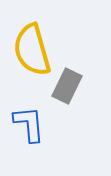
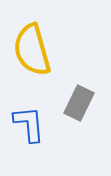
gray rectangle: moved 12 px right, 17 px down
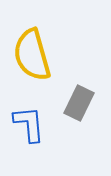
yellow semicircle: moved 5 px down
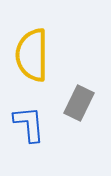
yellow semicircle: rotated 16 degrees clockwise
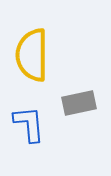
gray rectangle: rotated 52 degrees clockwise
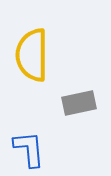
blue L-shape: moved 25 px down
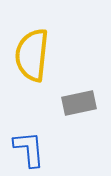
yellow semicircle: rotated 6 degrees clockwise
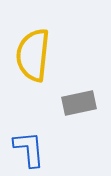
yellow semicircle: moved 1 px right
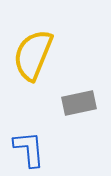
yellow semicircle: rotated 16 degrees clockwise
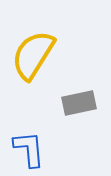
yellow semicircle: rotated 10 degrees clockwise
